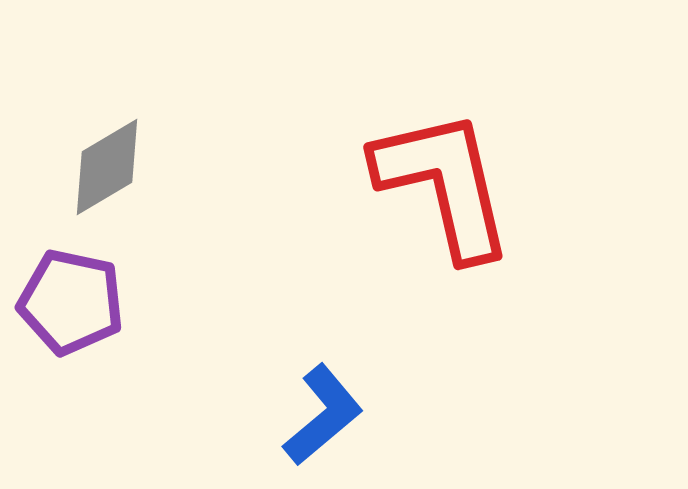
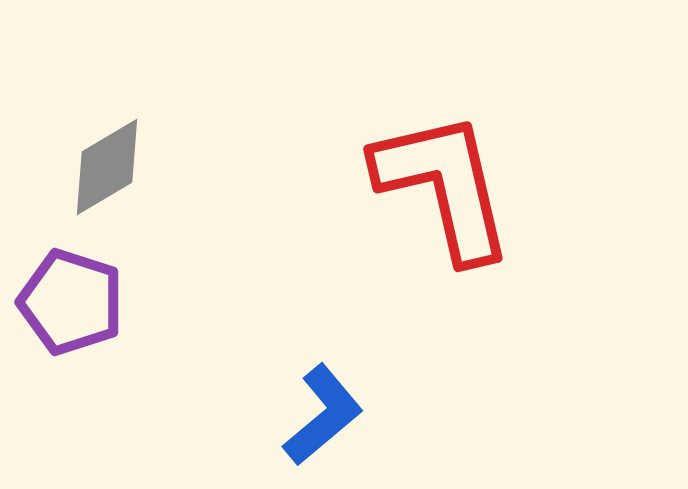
red L-shape: moved 2 px down
purple pentagon: rotated 6 degrees clockwise
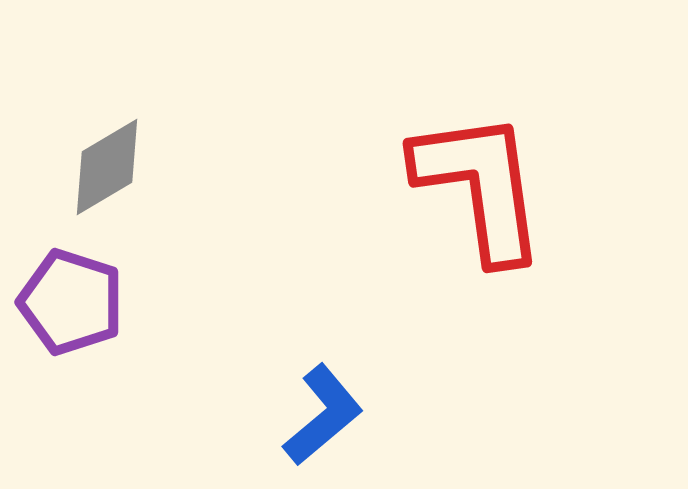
red L-shape: moved 36 px right; rotated 5 degrees clockwise
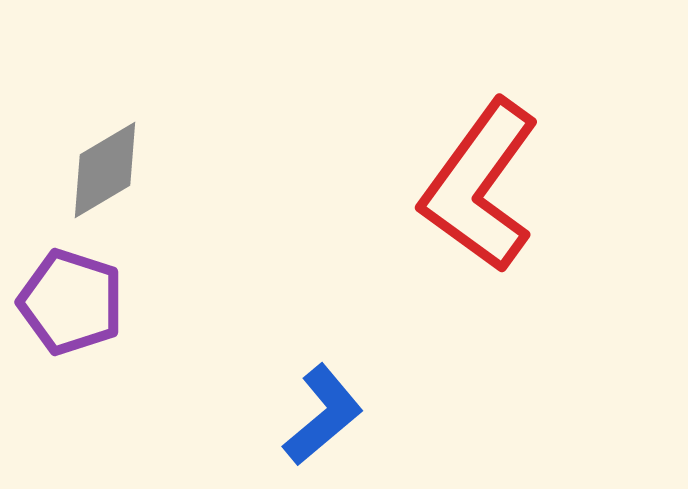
gray diamond: moved 2 px left, 3 px down
red L-shape: rotated 136 degrees counterclockwise
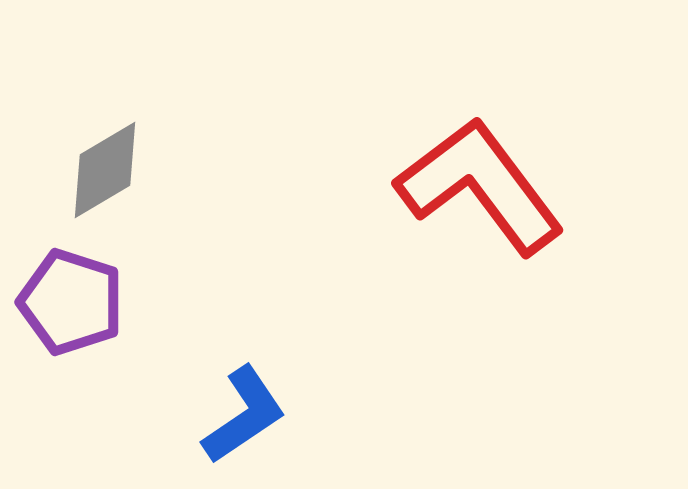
red L-shape: rotated 107 degrees clockwise
blue L-shape: moved 79 px left; rotated 6 degrees clockwise
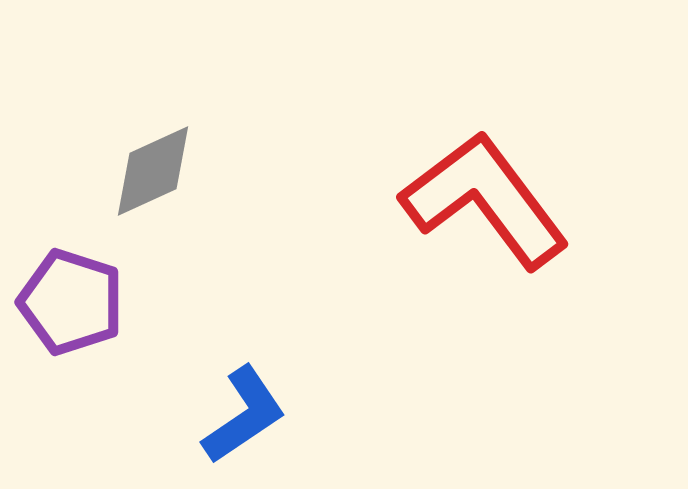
gray diamond: moved 48 px right, 1 px down; rotated 6 degrees clockwise
red L-shape: moved 5 px right, 14 px down
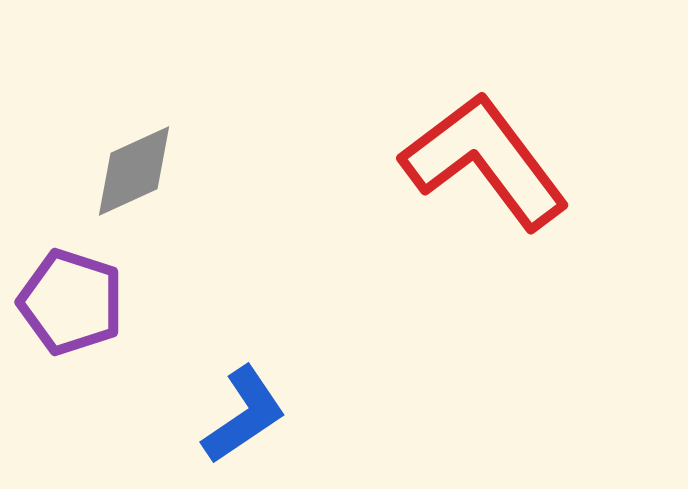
gray diamond: moved 19 px left
red L-shape: moved 39 px up
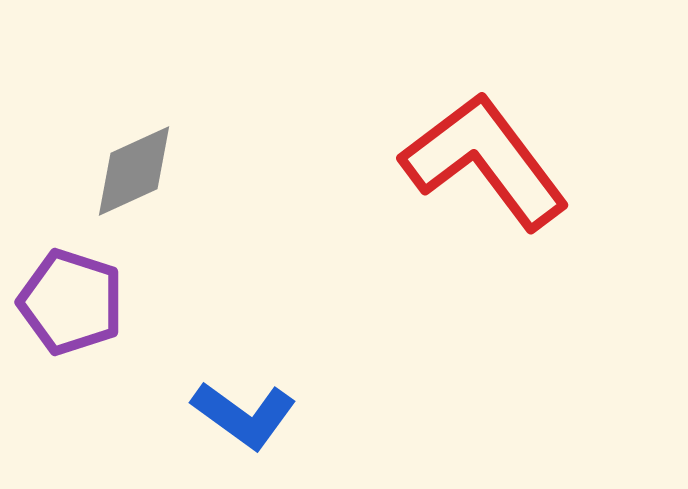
blue L-shape: rotated 70 degrees clockwise
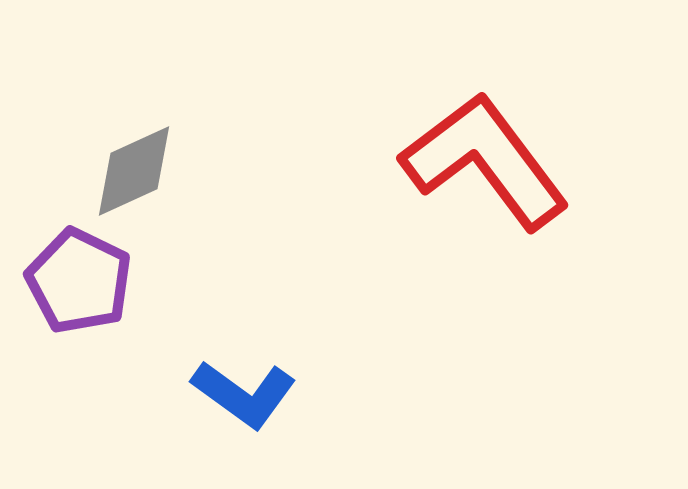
purple pentagon: moved 8 px right, 21 px up; rotated 8 degrees clockwise
blue L-shape: moved 21 px up
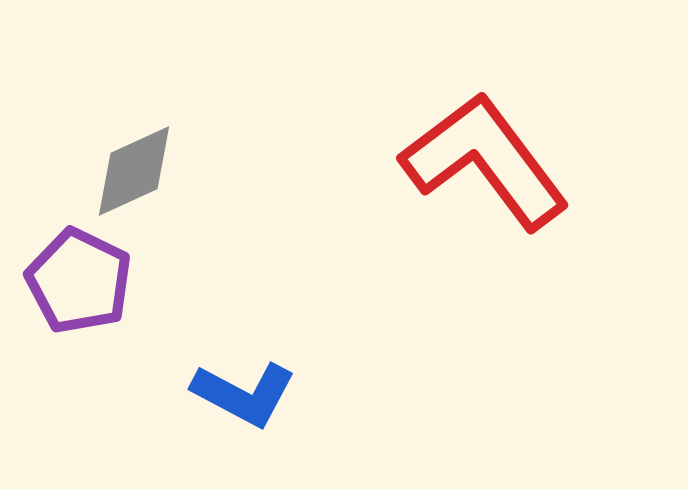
blue L-shape: rotated 8 degrees counterclockwise
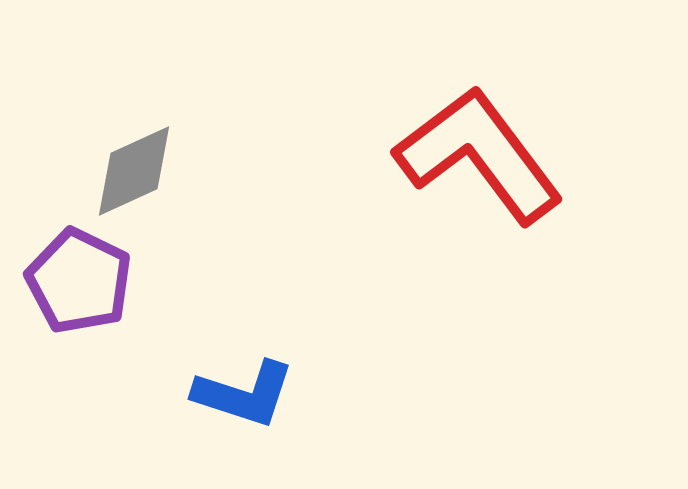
red L-shape: moved 6 px left, 6 px up
blue L-shape: rotated 10 degrees counterclockwise
